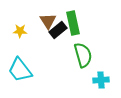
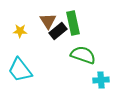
black rectangle: moved 1 px down
green semicircle: rotated 55 degrees counterclockwise
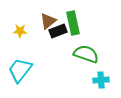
brown triangle: rotated 24 degrees clockwise
black rectangle: rotated 18 degrees clockwise
green semicircle: moved 3 px right, 1 px up
cyan trapezoid: rotated 76 degrees clockwise
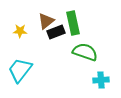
brown triangle: moved 2 px left
black rectangle: moved 2 px left, 1 px down
green semicircle: moved 1 px left, 2 px up
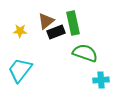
green semicircle: moved 1 px down
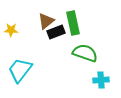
yellow star: moved 9 px left, 1 px up
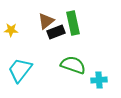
green semicircle: moved 12 px left, 12 px down
cyan cross: moved 2 px left
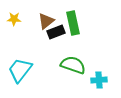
yellow star: moved 3 px right, 11 px up
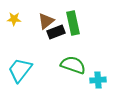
cyan cross: moved 1 px left
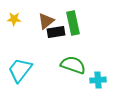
black rectangle: rotated 12 degrees clockwise
